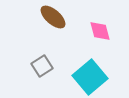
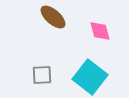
gray square: moved 9 px down; rotated 30 degrees clockwise
cyan square: rotated 12 degrees counterclockwise
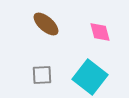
brown ellipse: moved 7 px left, 7 px down
pink diamond: moved 1 px down
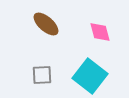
cyan square: moved 1 px up
